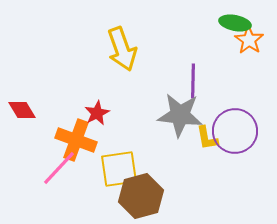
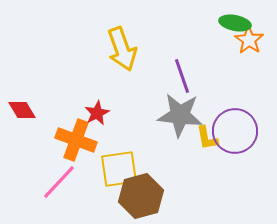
purple line: moved 11 px left, 5 px up; rotated 20 degrees counterclockwise
pink line: moved 14 px down
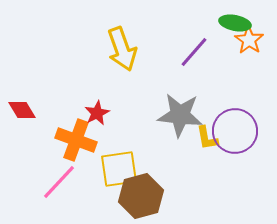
purple line: moved 12 px right, 24 px up; rotated 60 degrees clockwise
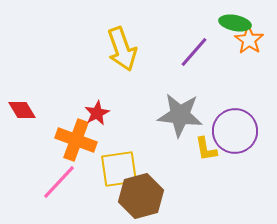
yellow L-shape: moved 1 px left, 11 px down
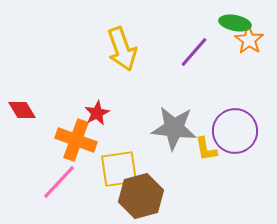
gray star: moved 6 px left, 13 px down
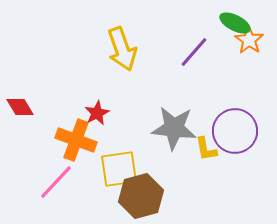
green ellipse: rotated 16 degrees clockwise
red diamond: moved 2 px left, 3 px up
pink line: moved 3 px left
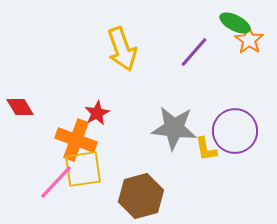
yellow square: moved 36 px left
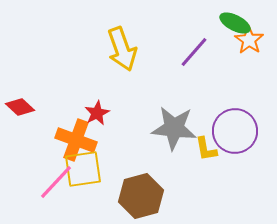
red diamond: rotated 16 degrees counterclockwise
